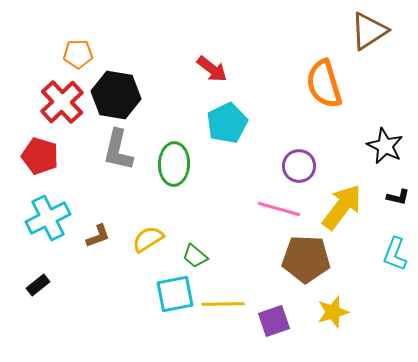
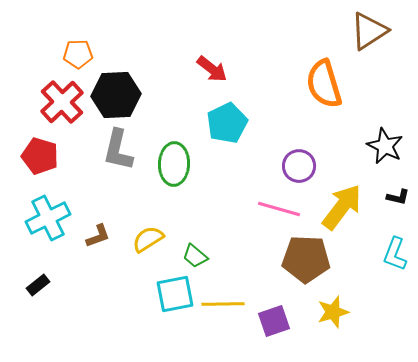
black hexagon: rotated 12 degrees counterclockwise
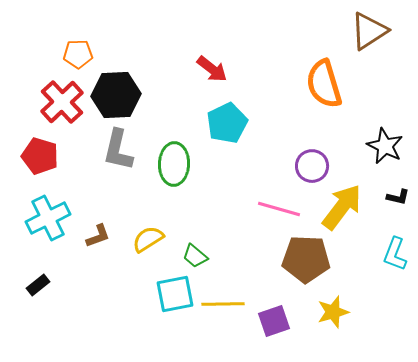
purple circle: moved 13 px right
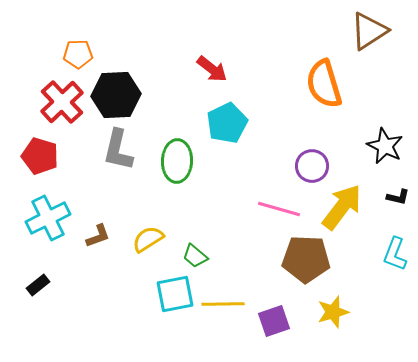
green ellipse: moved 3 px right, 3 px up
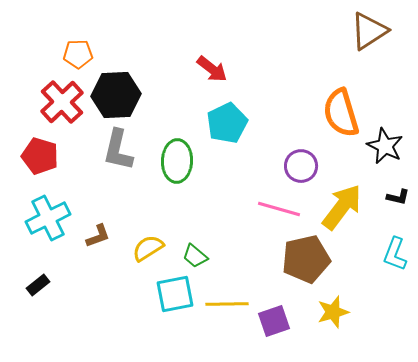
orange semicircle: moved 17 px right, 29 px down
purple circle: moved 11 px left
yellow semicircle: moved 9 px down
brown pentagon: rotated 15 degrees counterclockwise
yellow line: moved 4 px right
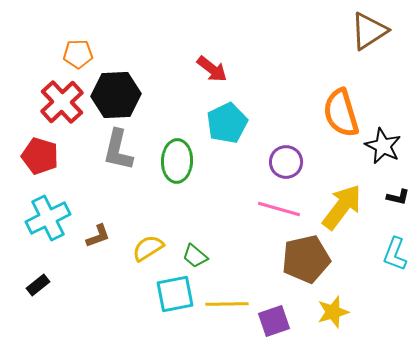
black star: moved 2 px left
purple circle: moved 15 px left, 4 px up
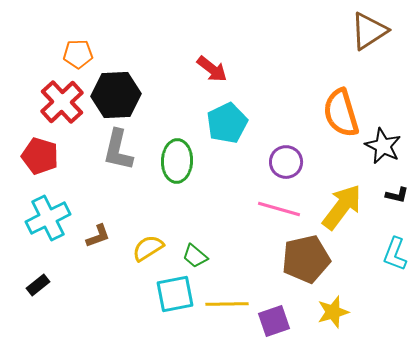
black L-shape: moved 1 px left, 2 px up
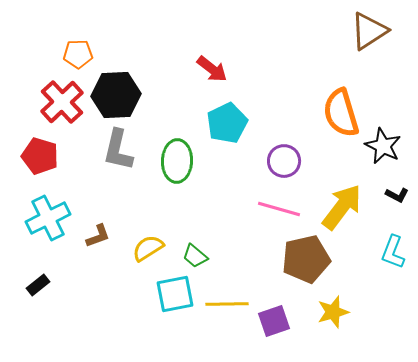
purple circle: moved 2 px left, 1 px up
black L-shape: rotated 15 degrees clockwise
cyan L-shape: moved 2 px left, 2 px up
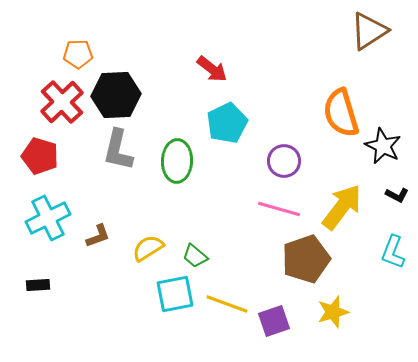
brown pentagon: rotated 6 degrees counterclockwise
black rectangle: rotated 35 degrees clockwise
yellow line: rotated 21 degrees clockwise
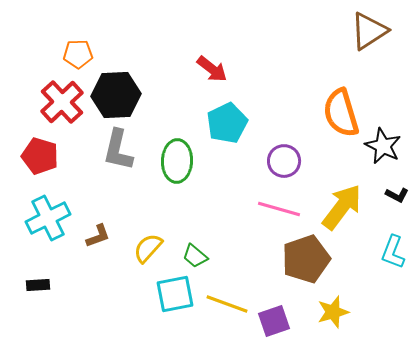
yellow semicircle: rotated 16 degrees counterclockwise
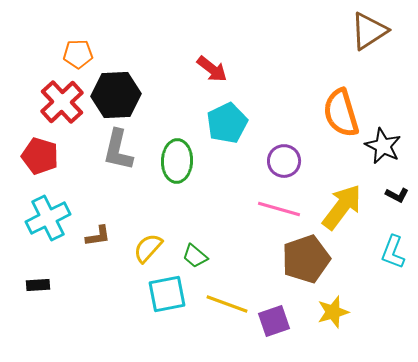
brown L-shape: rotated 12 degrees clockwise
cyan square: moved 8 px left
